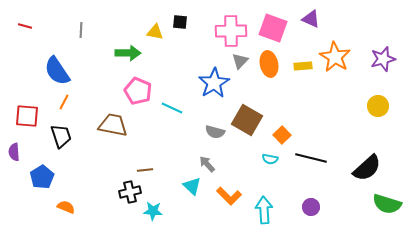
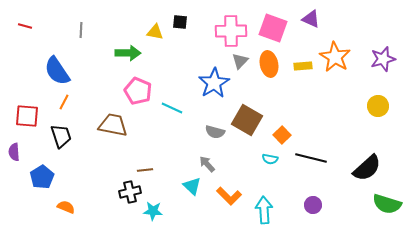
purple circle: moved 2 px right, 2 px up
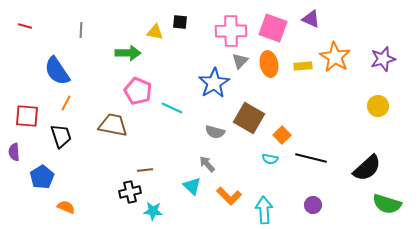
orange line: moved 2 px right, 1 px down
brown square: moved 2 px right, 2 px up
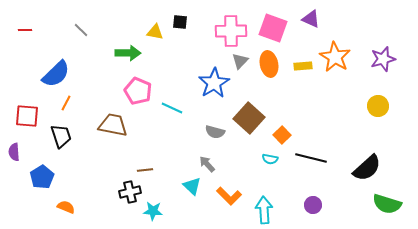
red line: moved 4 px down; rotated 16 degrees counterclockwise
gray line: rotated 49 degrees counterclockwise
blue semicircle: moved 1 px left, 3 px down; rotated 100 degrees counterclockwise
brown square: rotated 12 degrees clockwise
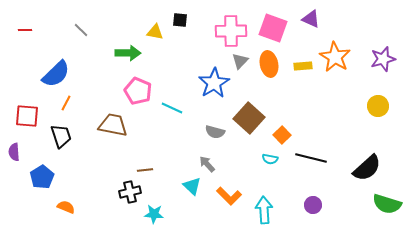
black square: moved 2 px up
cyan star: moved 1 px right, 3 px down
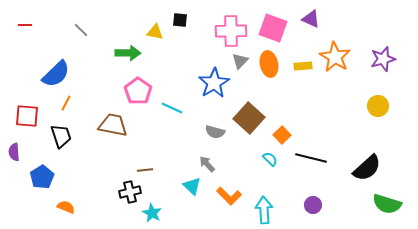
red line: moved 5 px up
pink pentagon: rotated 12 degrees clockwise
cyan semicircle: rotated 147 degrees counterclockwise
cyan star: moved 2 px left, 1 px up; rotated 24 degrees clockwise
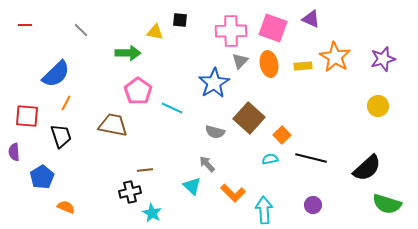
cyan semicircle: rotated 56 degrees counterclockwise
orange L-shape: moved 4 px right, 3 px up
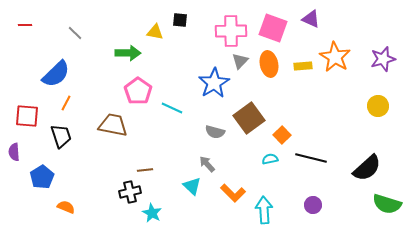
gray line: moved 6 px left, 3 px down
brown square: rotated 12 degrees clockwise
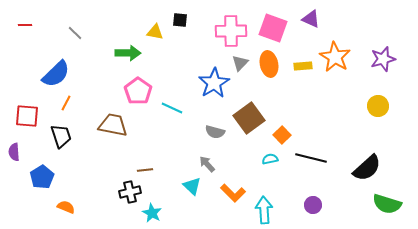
gray triangle: moved 2 px down
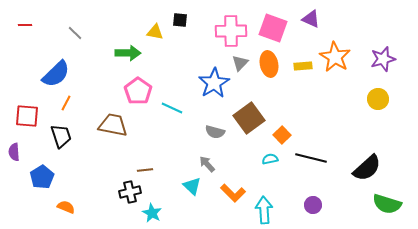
yellow circle: moved 7 px up
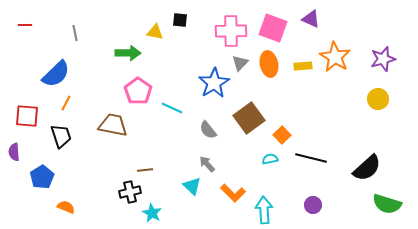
gray line: rotated 35 degrees clockwise
gray semicircle: moved 7 px left, 2 px up; rotated 36 degrees clockwise
